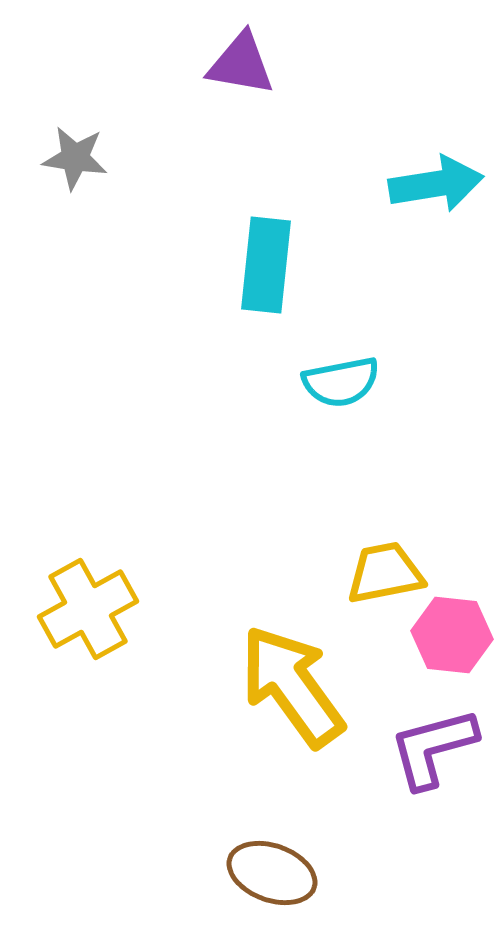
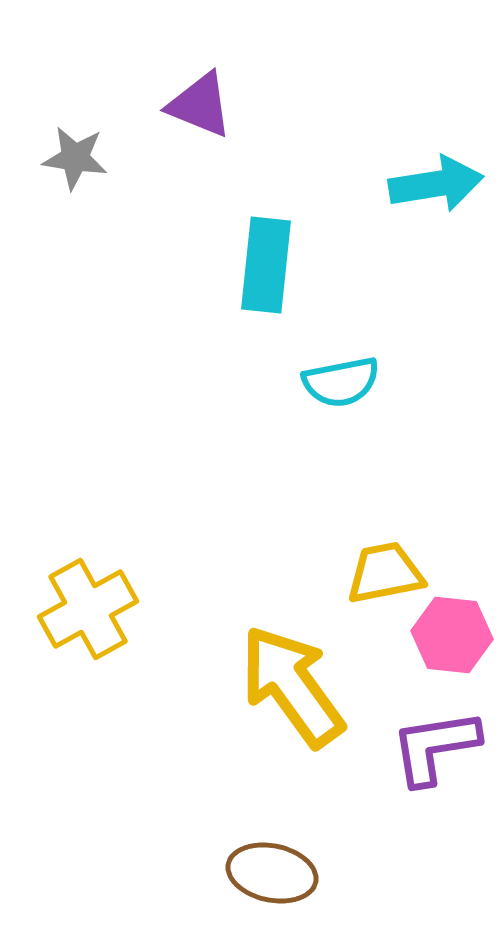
purple triangle: moved 41 px left, 41 px down; rotated 12 degrees clockwise
purple L-shape: moved 2 px right, 1 px up; rotated 6 degrees clockwise
brown ellipse: rotated 8 degrees counterclockwise
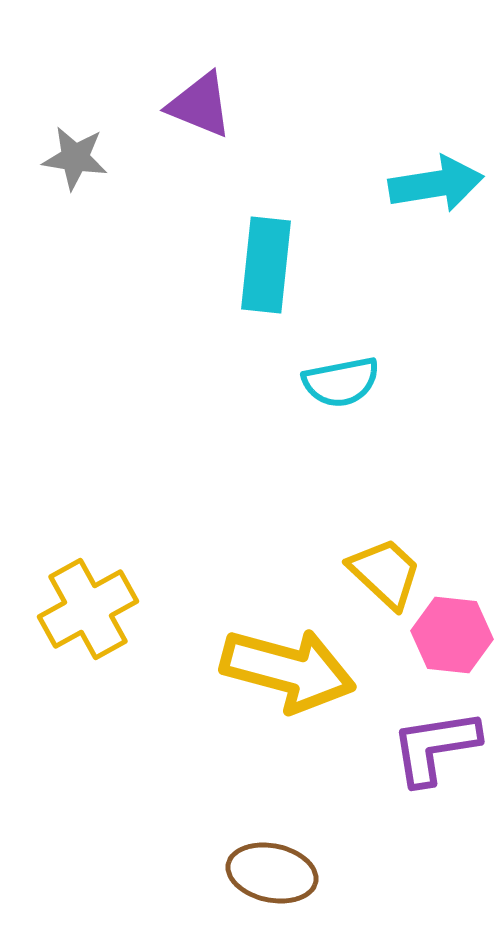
yellow trapezoid: rotated 54 degrees clockwise
yellow arrow: moved 4 px left, 16 px up; rotated 141 degrees clockwise
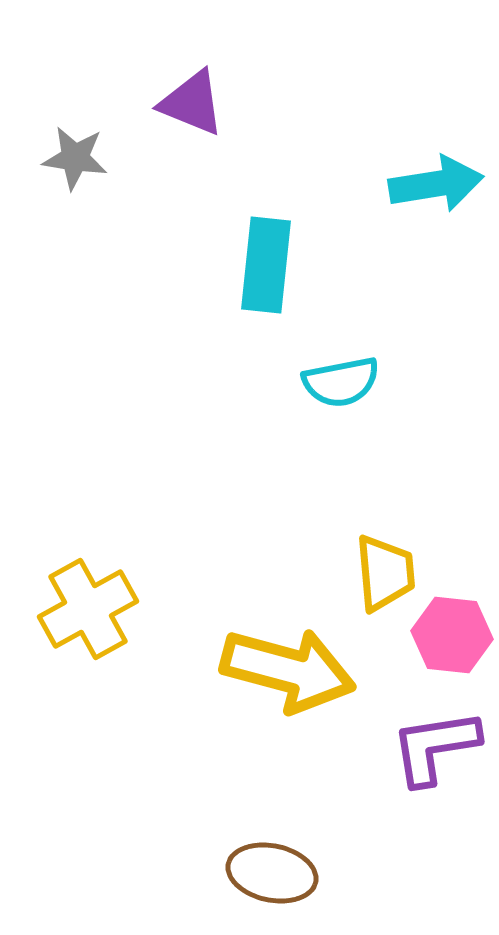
purple triangle: moved 8 px left, 2 px up
yellow trapezoid: rotated 42 degrees clockwise
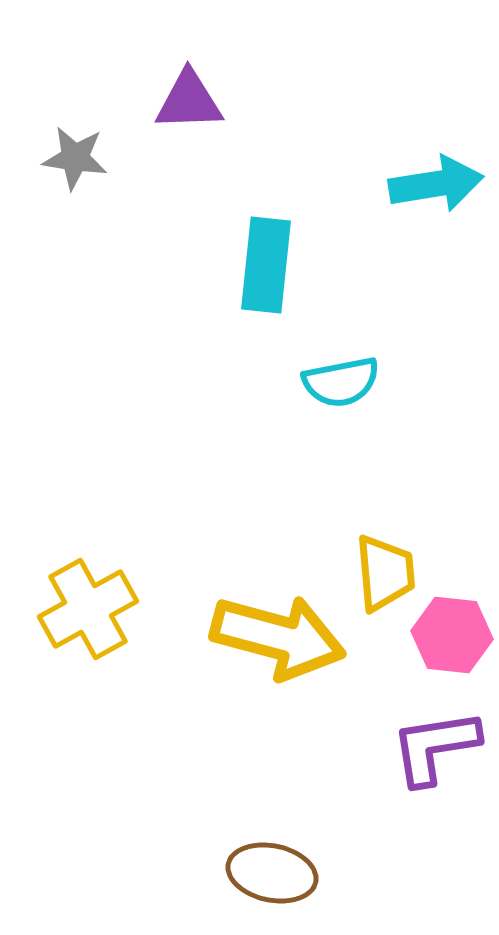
purple triangle: moved 3 px left, 2 px up; rotated 24 degrees counterclockwise
yellow arrow: moved 10 px left, 33 px up
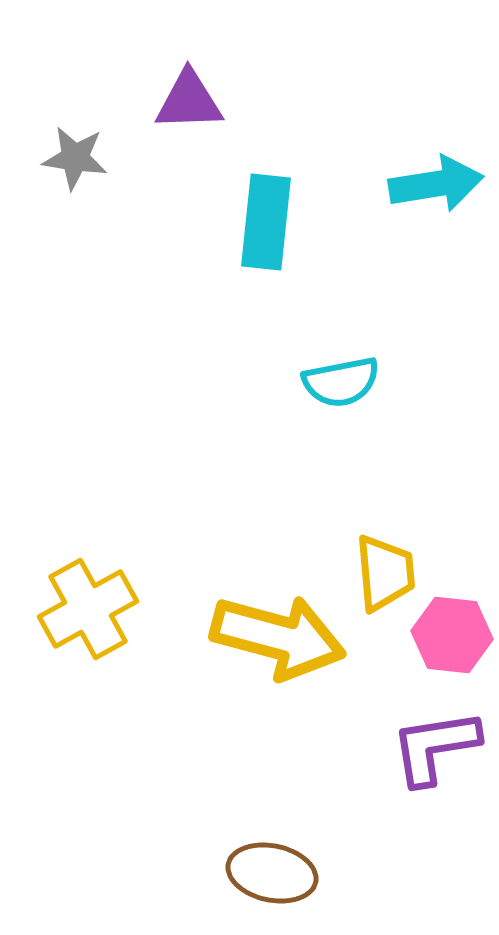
cyan rectangle: moved 43 px up
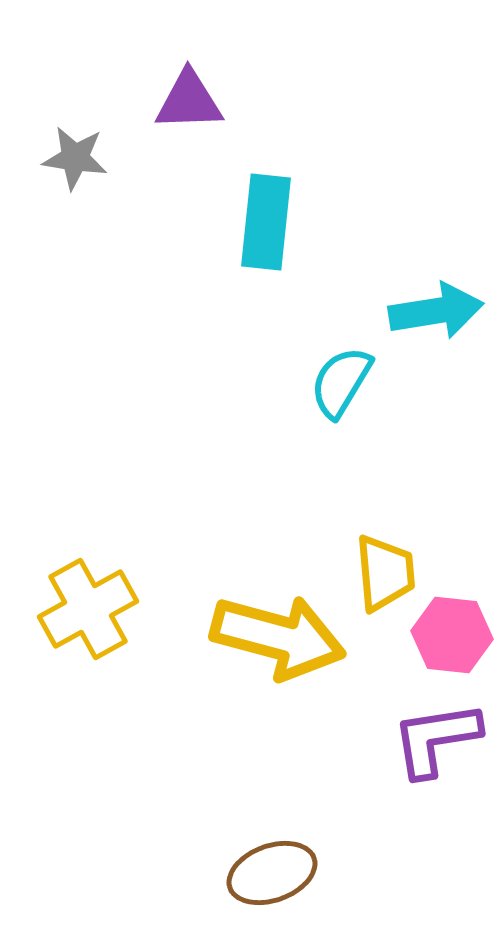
cyan arrow: moved 127 px down
cyan semicircle: rotated 132 degrees clockwise
purple L-shape: moved 1 px right, 8 px up
brown ellipse: rotated 32 degrees counterclockwise
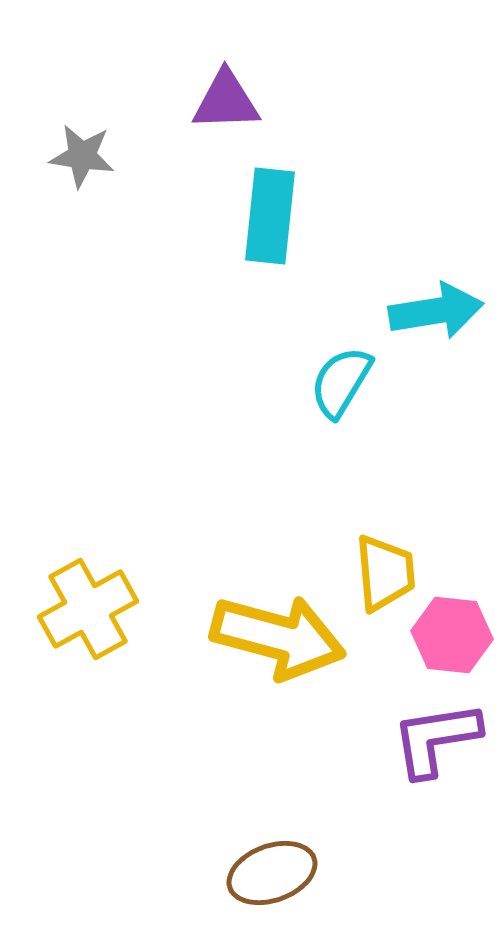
purple triangle: moved 37 px right
gray star: moved 7 px right, 2 px up
cyan rectangle: moved 4 px right, 6 px up
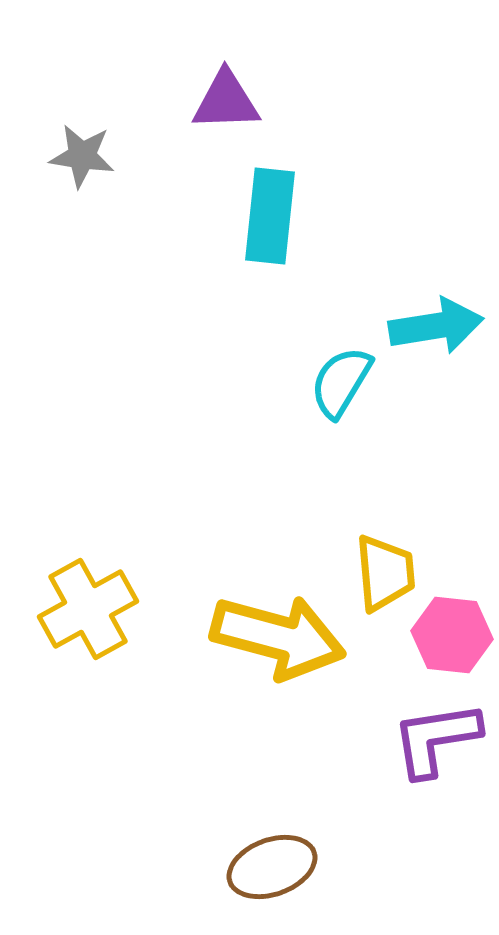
cyan arrow: moved 15 px down
brown ellipse: moved 6 px up
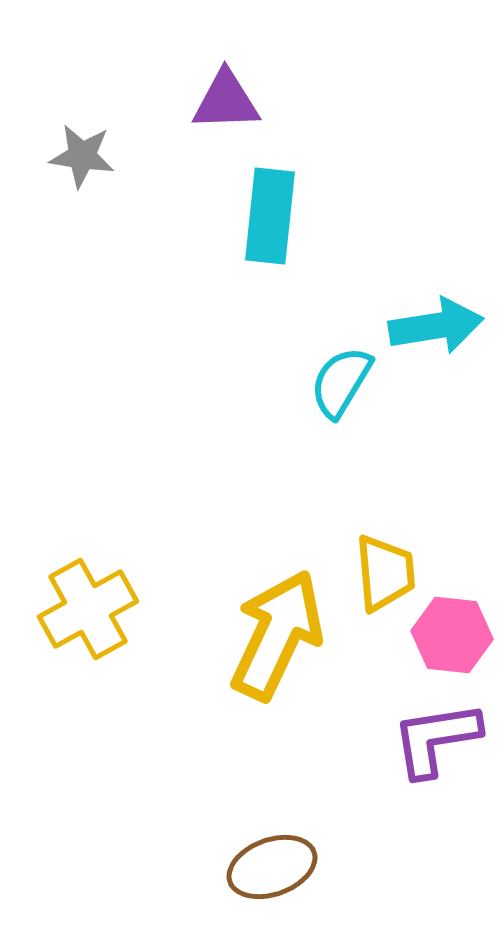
yellow arrow: moved 1 px left, 2 px up; rotated 80 degrees counterclockwise
